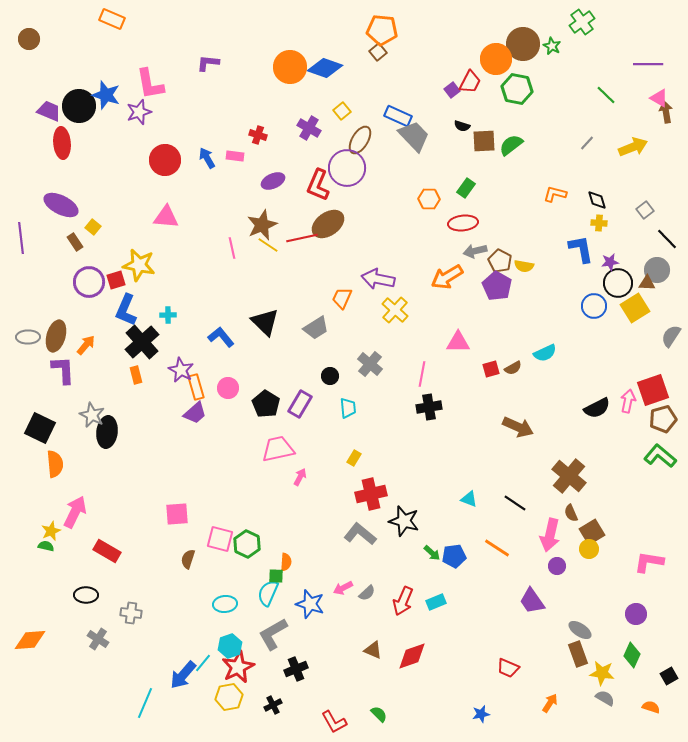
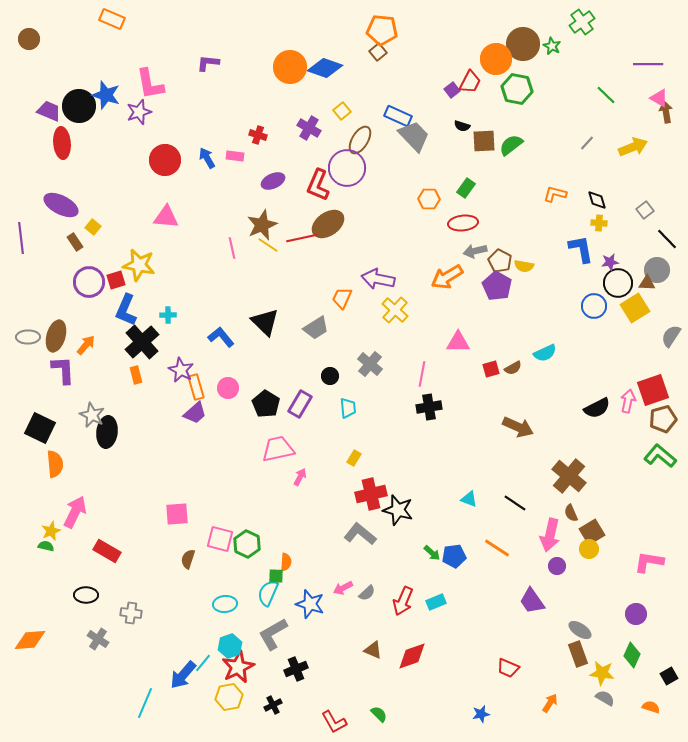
black star at (404, 521): moved 6 px left, 11 px up
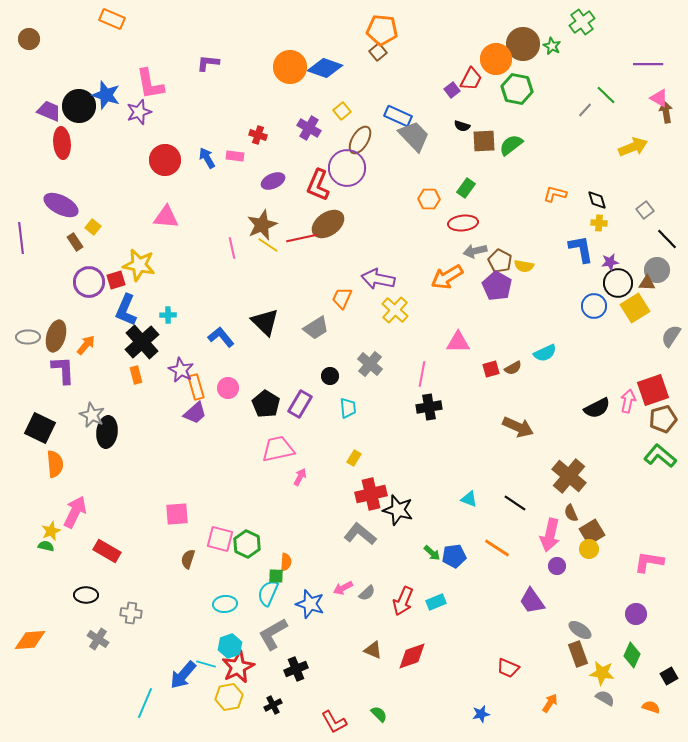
red trapezoid at (470, 82): moved 1 px right, 3 px up
gray line at (587, 143): moved 2 px left, 33 px up
cyan line at (203, 663): moved 3 px right, 1 px down; rotated 66 degrees clockwise
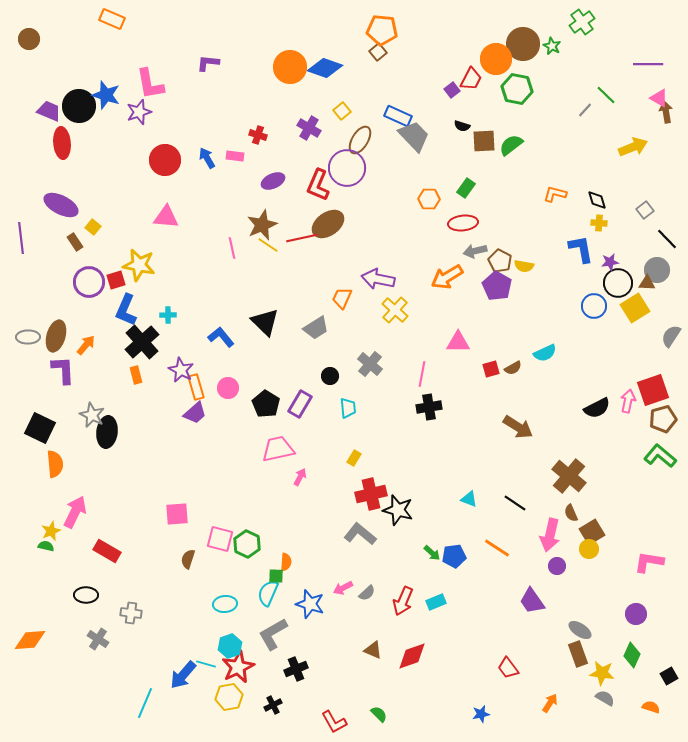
brown arrow at (518, 427): rotated 8 degrees clockwise
red trapezoid at (508, 668): rotated 30 degrees clockwise
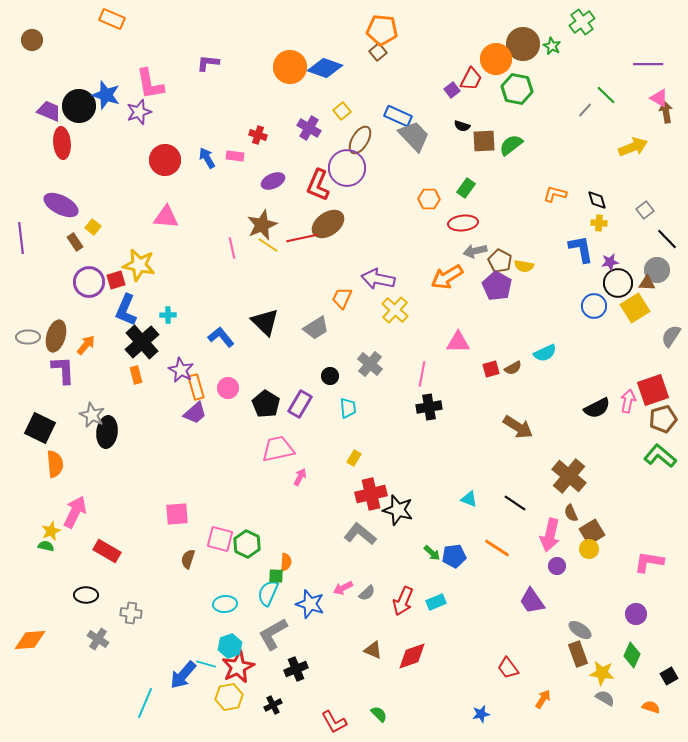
brown circle at (29, 39): moved 3 px right, 1 px down
orange arrow at (550, 703): moved 7 px left, 4 px up
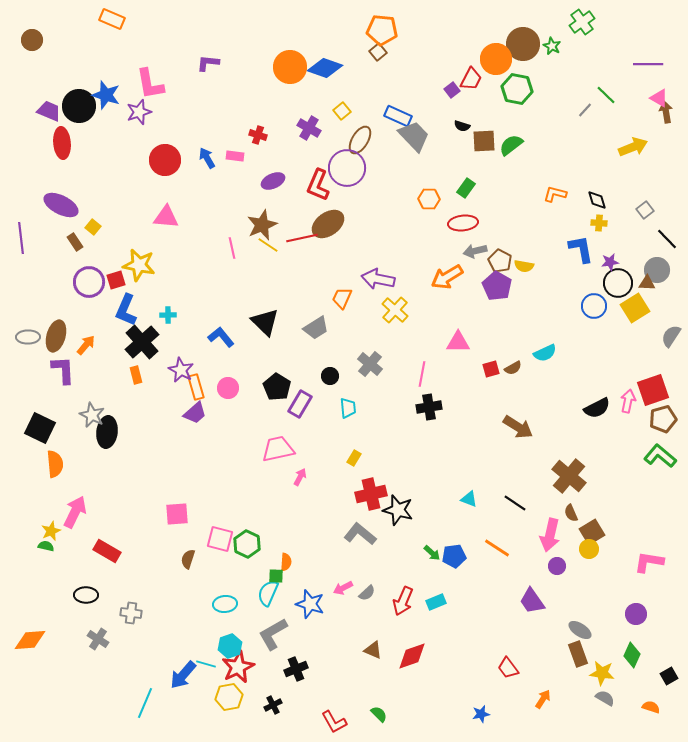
black pentagon at (266, 404): moved 11 px right, 17 px up
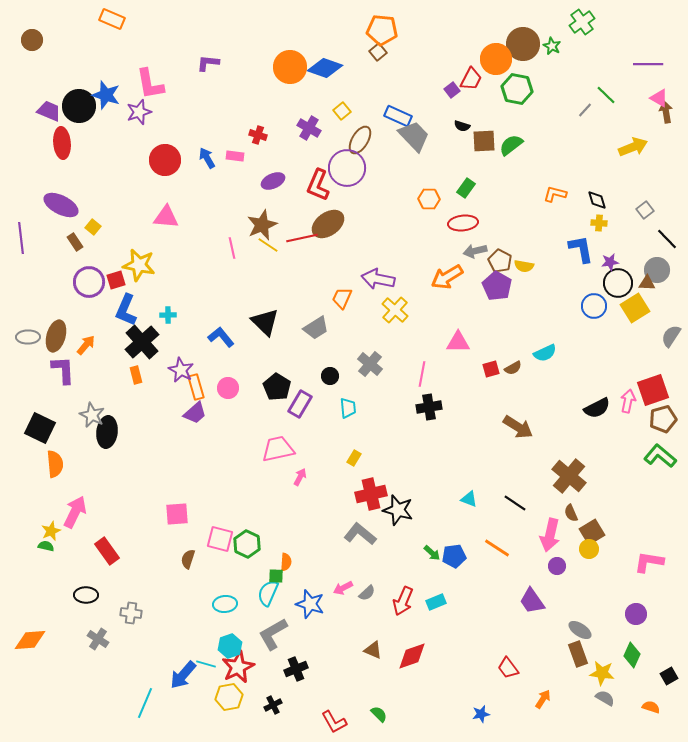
red rectangle at (107, 551): rotated 24 degrees clockwise
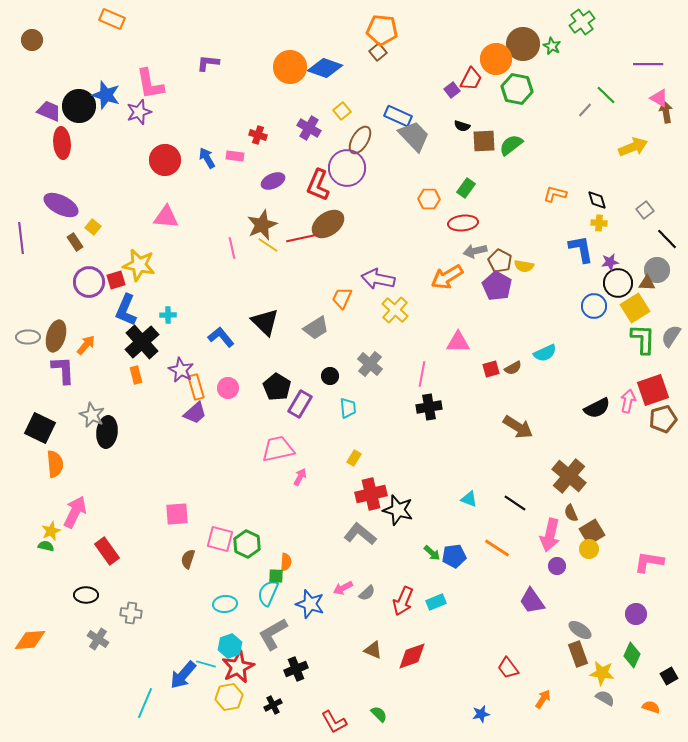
green L-shape at (660, 456): moved 17 px left, 117 px up; rotated 52 degrees clockwise
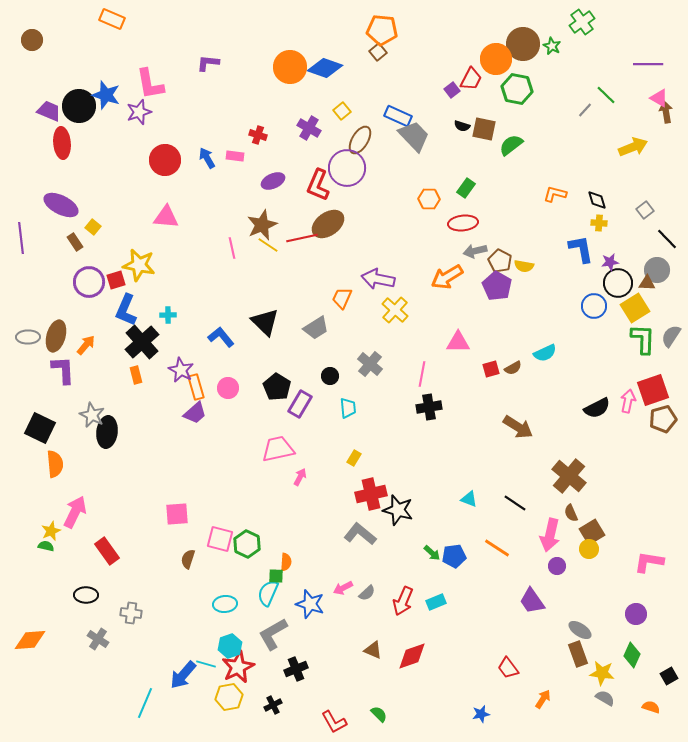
brown square at (484, 141): moved 12 px up; rotated 15 degrees clockwise
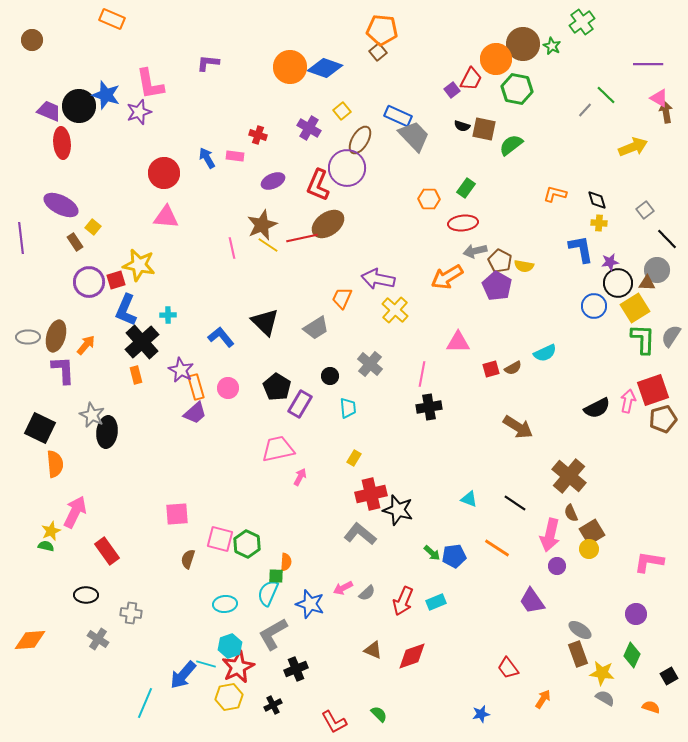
red circle at (165, 160): moved 1 px left, 13 px down
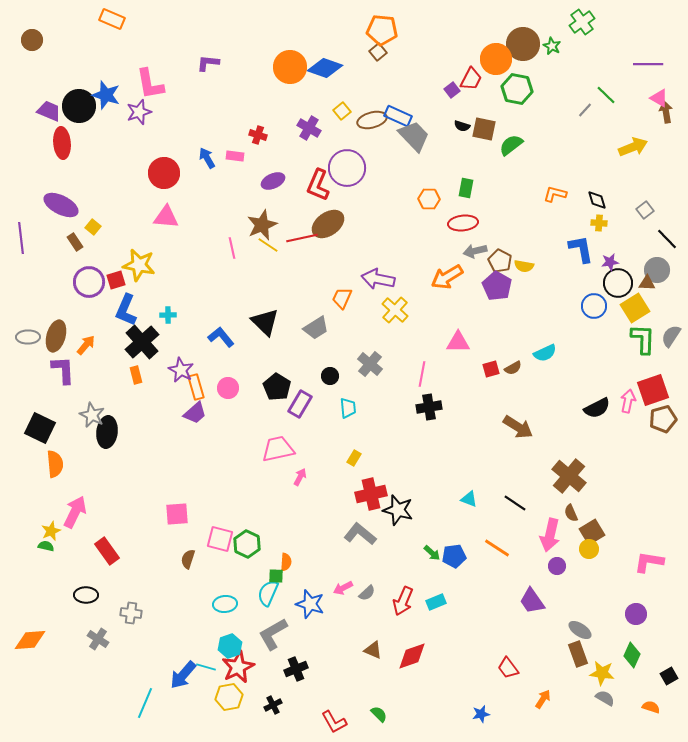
brown ellipse at (360, 140): moved 12 px right, 20 px up; rotated 44 degrees clockwise
green rectangle at (466, 188): rotated 24 degrees counterclockwise
cyan line at (206, 664): moved 3 px down
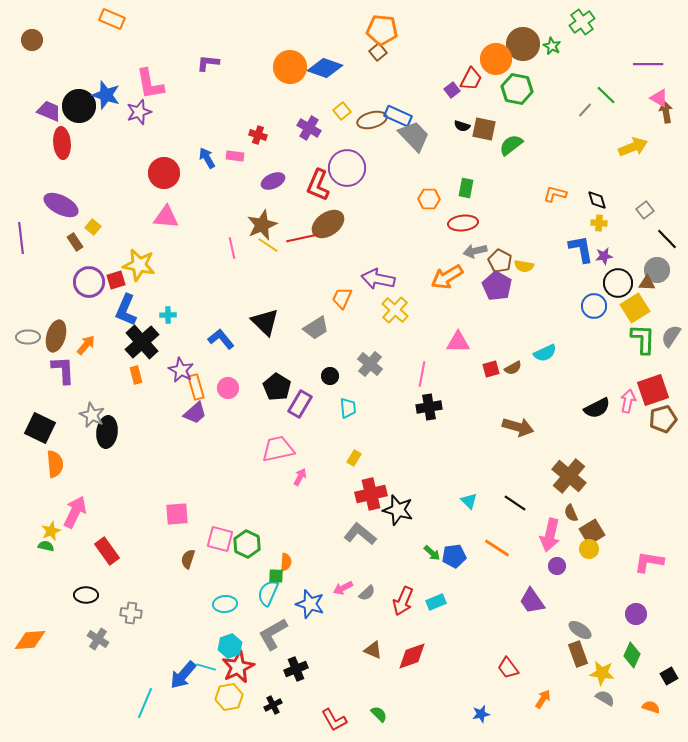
purple star at (610, 262): moved 6 px left, 6 px up
blue L-shape at (221, 337): moved 2 px down
brown arrow at (518, 427): rotated 16 degrees counterclockwise
cyan triangle at (469, 499): moved 2 px down; rotated 24 degrees clockwise
red L-shape at (334, 722): moved 2 px up
